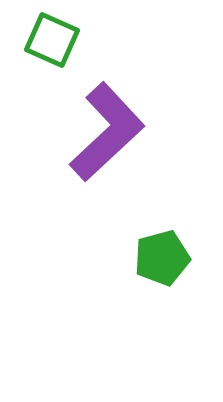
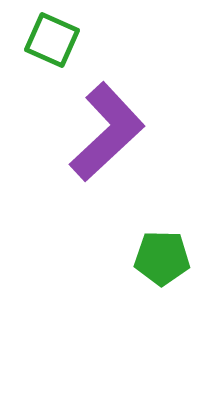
green pentagon: rotated 16 degrees clockwise
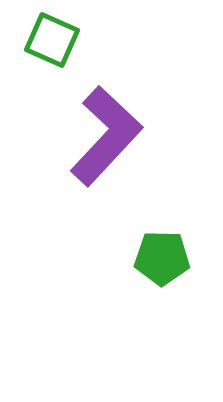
purple L-shape: moved 1 px left, 4 px down; rotated 4 degrees counterclockwise
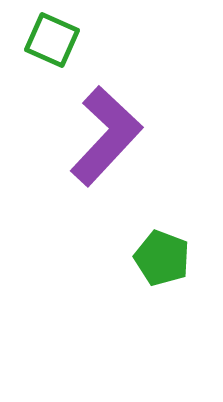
green pentagon: rotated 20 degrees clockwise
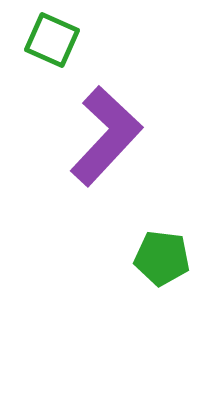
green pentagon: rotated 14 degrees counterclockwise
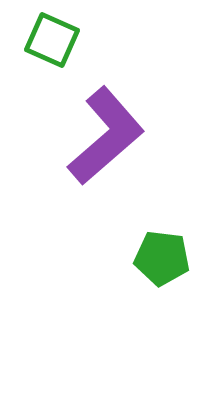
purple L-shape: rotated 6 degrees clockwise
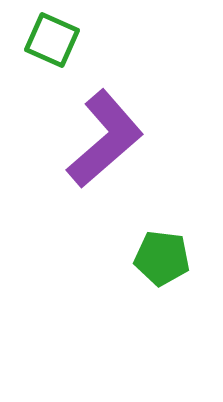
purple L-shape: moved 1 px left, 3 px down
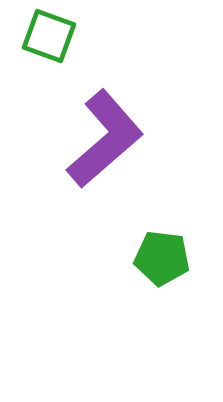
green square: moved 3 px left, 4 px up; rotated 4 degrees counterclockwise
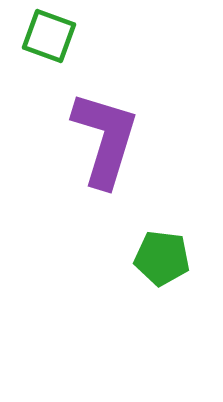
purple L-shape: rotated 32 degrees counterclockwise
